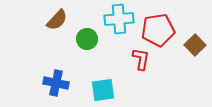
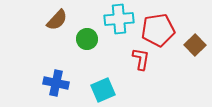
cyan square: rotated 15 degrees counterclockwise
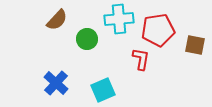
brown square: rotated 35 degrees counterclockwise
blue cross: rotated 30 degrees clockwise
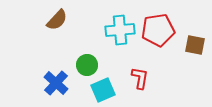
cyan cross: moved 1 px right, 11 px down
green circle: moved 26 px down
red L-shape: moved 1 px left, 19 px down
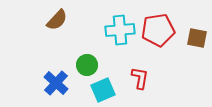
brown square: moved 2 px right, 7 px up
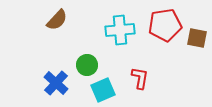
red pentagon: moved 7 px right, 5 px up
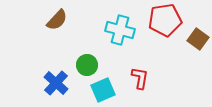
red pentagon: moved 5 px up
cyan cross: rotated 20 degrees clockwise
brown square: moved 1 px right, 1 px down; rotated 25 degrees clockwise
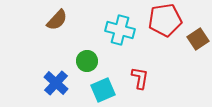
brown square: rotated 20 degrees clockwise
green circle: moved 4 px up
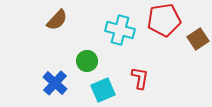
red pentagon: moved 1 px left
blue cross: moved 1 px left
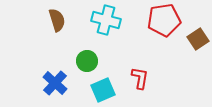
brown semicircle: rotated 60 degrees counterclockwise
cyan cross: moved 14 px left, 10 px up
